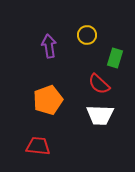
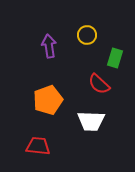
white trapezoid: moved 9 px left, 6 px down
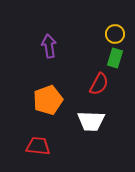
yellow circle: moved 28 px right, 1 px up
red semicircle: rotated 105 degrees counterclockwise
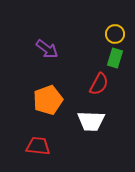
purple arrow: moved 2 px left, 3 px down; rotated 135 degrees clockwise
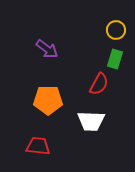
yellow circle: moved 1 px right, 4 px up
green rectangle: moved 1 px down
orange pentagon: rotated 20 degrees clockwise
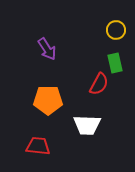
purple arrow: rotated 20 degrees clockwise
green rectangle: moved 4 px down; rotated 30 degrees counterclockwise
white trapezoid: moved 4 px left, 4 px down
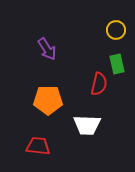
green rectangle: moved 2 px right, 1 px down
red semicircle: rotated 15 degrees counterclockwise
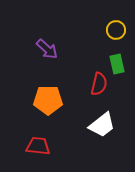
purple arrow: rotated 15 degrees counterclockwise
white trapezoid: moved 15 px right; rotated 40 degrees counterclockwise
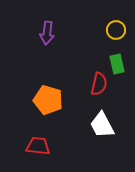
purple arrow: moved 16 px up; rotated 55 degrees clockwise
orange pentagon: rotated 16 degrees clockwise
white trapezoid: rotated 100 degrees clockwise
